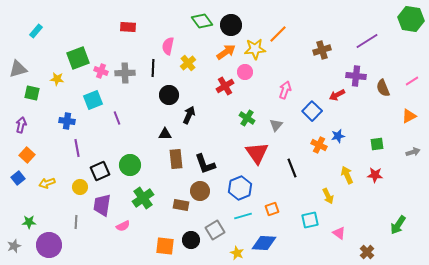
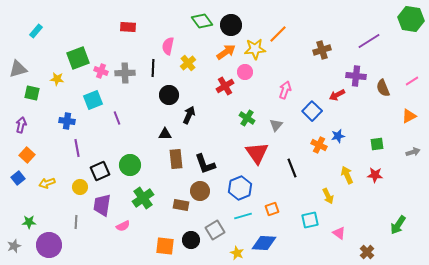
purple line at (367, 41): moved 2 px right
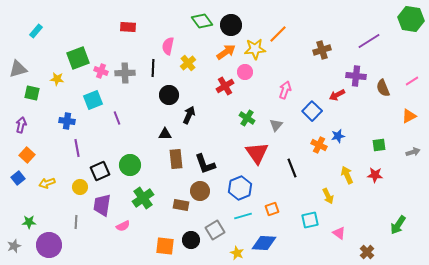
green square at (377, 144): moved 2 px right, 1 px down
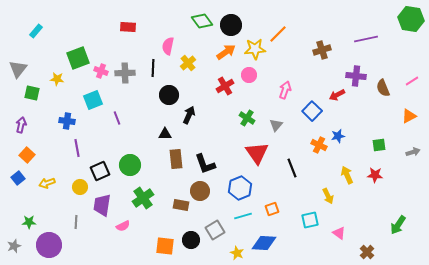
purple line at (369, 41): moved 3 px left, 2 px up; rotated 20 degrees clockwise
gray triangle at (18, 69): rotated 36 degrees counterclockwise
pink circle at (245, 72): moved 4 px right, 3 px down
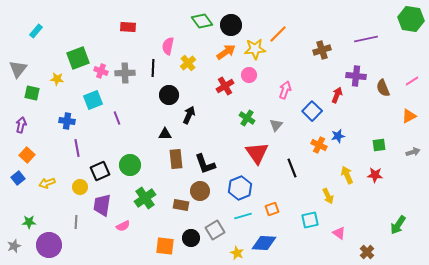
red arrow at (337, 95): rotated 140 degrees clockwise
green cross at (143, 198): moved 2 px right
black circle at (191, 240): moved 2 px up
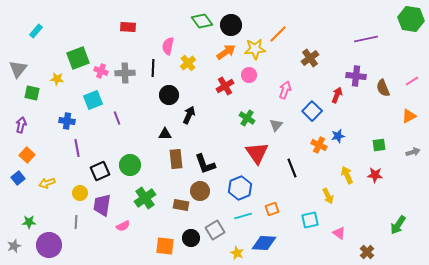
brown cross at (322, 50): moved 12 px left, 8 px down; rotated 18 degrees counterclockwise
yellow circle at (80, 187): moved 6 px down
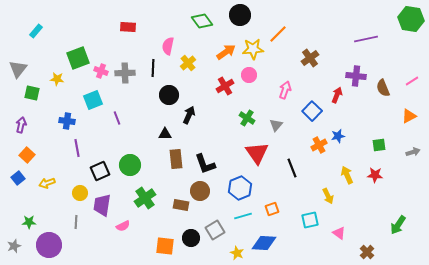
black circle at (231, 25): moved 9 px right, 10 px up
yellow star at (255, 49): moved 2 px left
orange cross at (319, 145): rotated 35 degrees clockwise
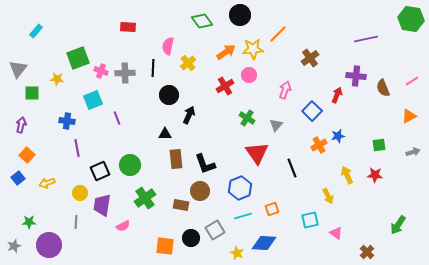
green square at (32, 93): rotated 14 degrees counterclockwise
pink triangle at (339, 233): moved 3 px left
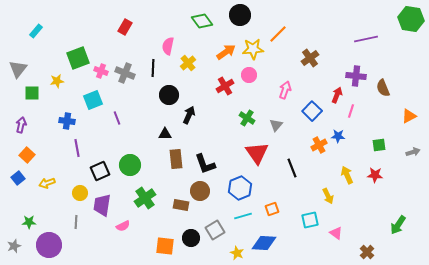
red rectangle at (128, 27): moved 3 px left; rotated 63 degrees counterclockwise
gray cross at (125, 73): rotated 24 degrees clockwise
yellow star at (57, 79): moved 2 px down; rotated 16 degrees counterclockwise
pink line at (412, 81): moved 61 px left, 30 px down; rotated 40 degrees counterclockwise
blue star at (338, 136): rotated 16 degrees clockwise
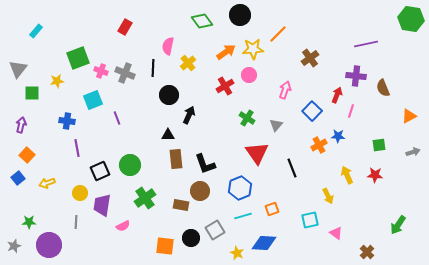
purple line at (366, 39): moved 5 px down
black triangle at (165, 134): moved 3 px right, 1 px down
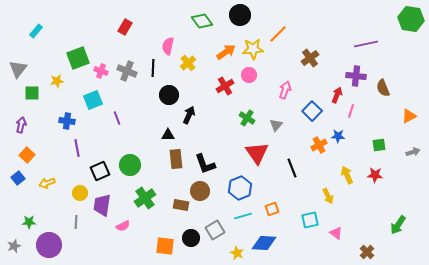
gray cross at (125, 73): moved 2 px right, 2 px up
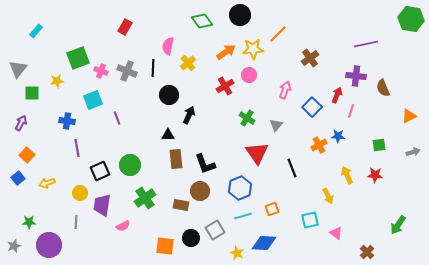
blue square at (312, 111): moved 4 px up
purple arrow at (21, 125): moved 2 px up; rotated 14 degrees clockwise
